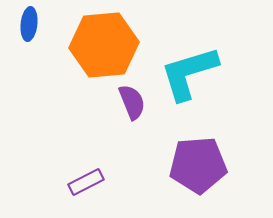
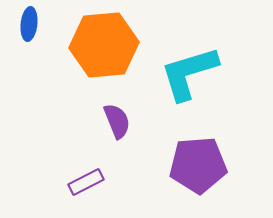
purple semicircle: moved 15 px left, 19 px down
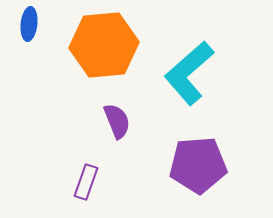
cyan L-shape: rotated 24 degrees counterclockwise
purple rectangle: rotated 44 degrees counterclockwise
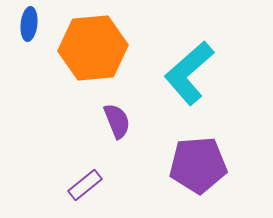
orange hexagon: moved 11 px left, 3 px down
purple rectangle: moved 1 px left, 3 px down; rotated 32 degrees clockwise
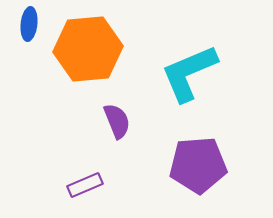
orange hexagon: moved 5 px left, 1 px down
cyan L-shape: rotated 18 degrees clockwise
purple rectangle: rotated 16 degrees clockwise
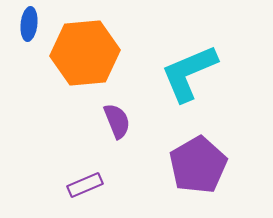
orange hexagon: moved 3 px left, 4 px down
purple pentagon: rotated 26 degrees counterclockwise
